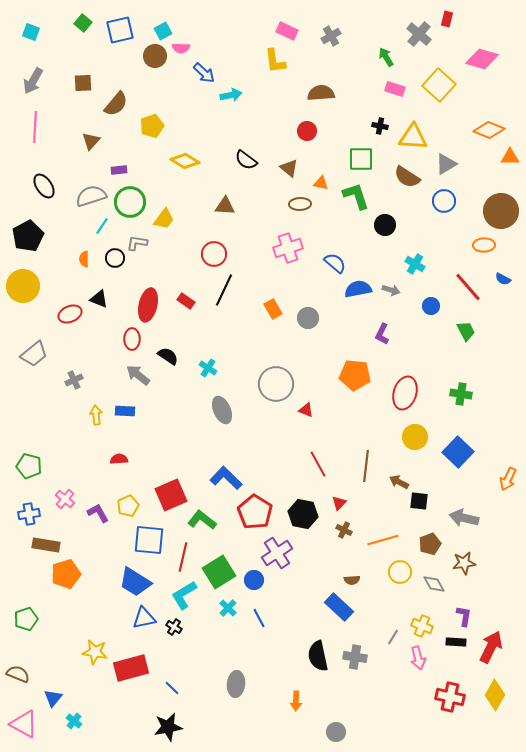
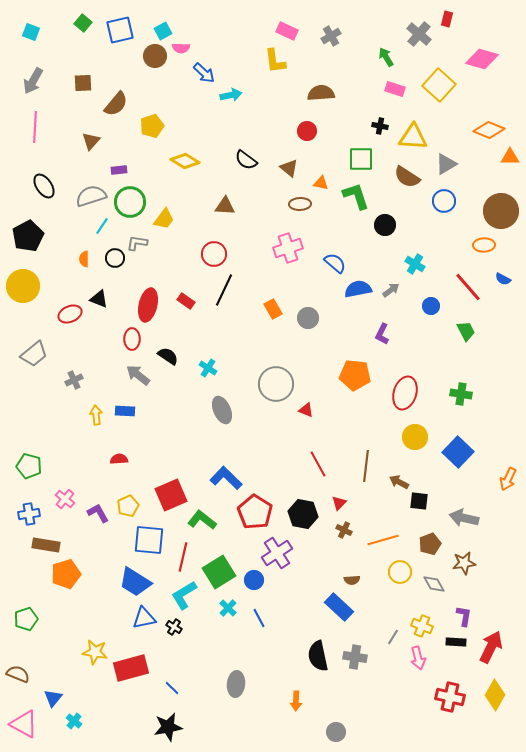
gray arrow at (391, 290): rotated 54 degrees counterclockwise
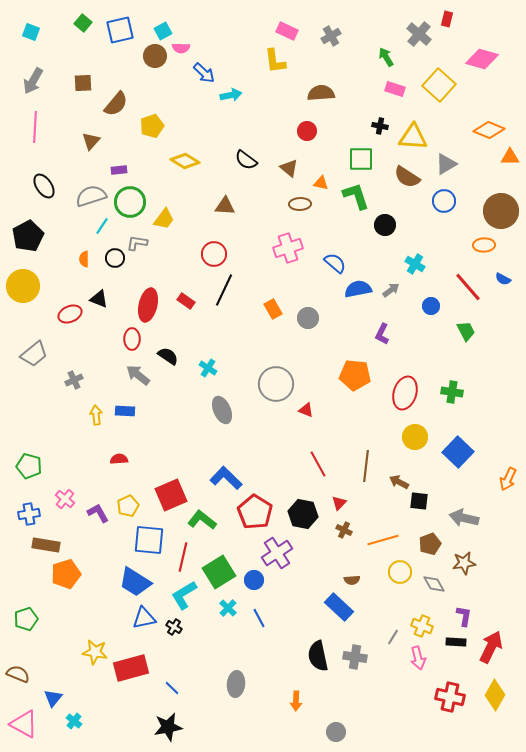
green cross at (461, 394): moved 9 px left, 2 px up
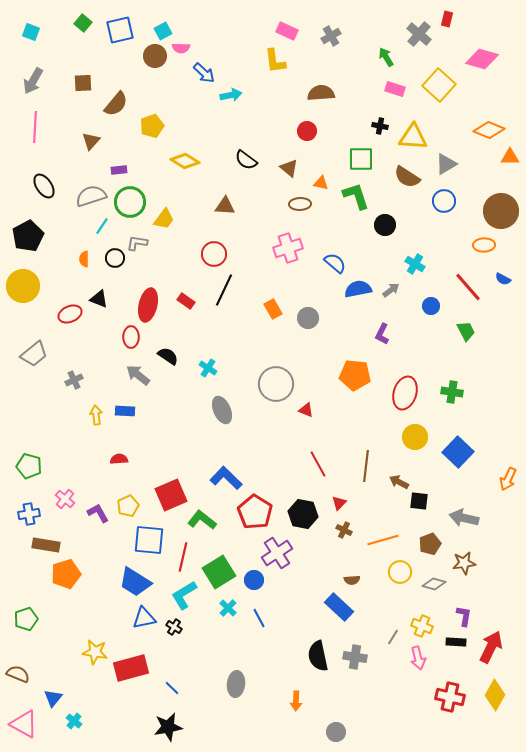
red ellipse at (132, 339): moved 1 px left, 2 px up
gray diamond at (434, 584): rotated 45 degrees counterclockwise
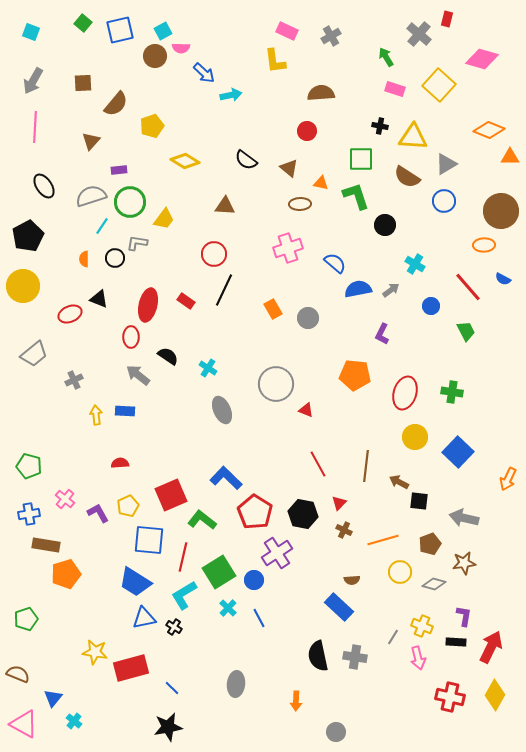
red semicircle at (119, 459): moved 1 px right, 4 px down
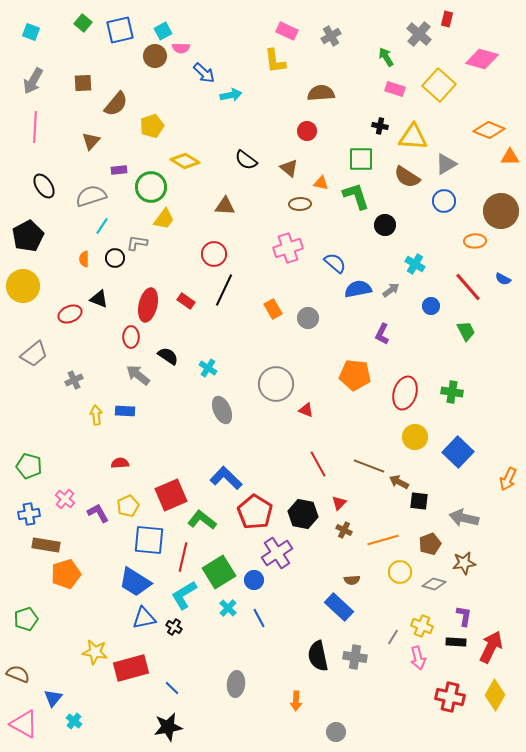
green circle at (130, 202): moved 21 px right, 15 px up
orange ellipse at (484, 245): moved 9 px left, 4 px up
brown line at (366, 466): moved 3 px right; rotated 76 degrees counterclockwise
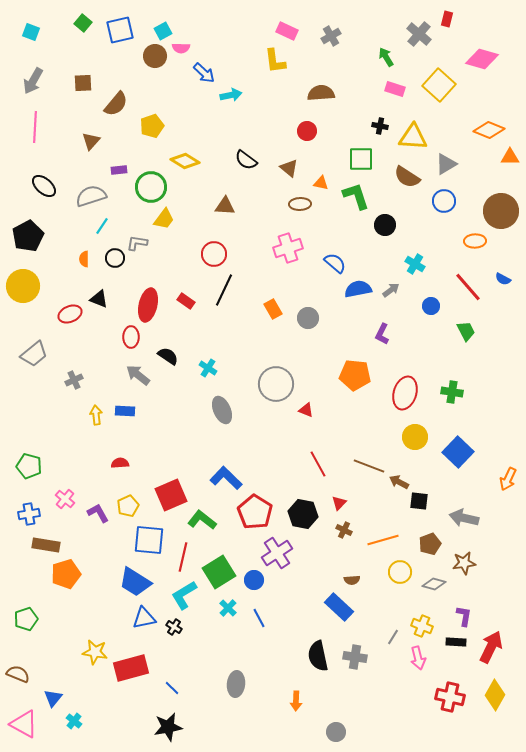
black ellipse at (44, 186): rotated 15 degrees counterclockwise
